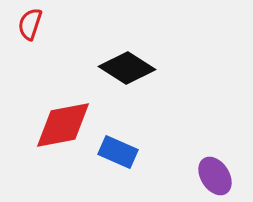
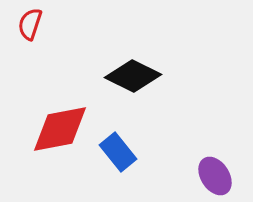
black diamond: moved 6 px right, 8 px down; rotated 6 degrees counterclockwise
red diamond: moved 3 px left, 4 px down
blue rectangle: rotated 27 degrees clockwise
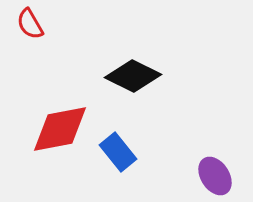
red semicircle: rotated 48 degrees counterclockwise
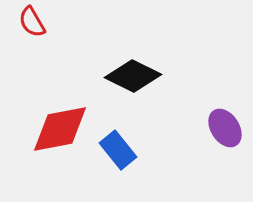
red semicircle: moved 2 px right, 2 px up
blue rectangle: moved 2 px up
purple ellipse: moved 10 px right, 48 px up
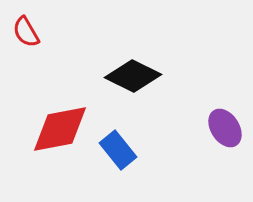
red semicircle: moved 6 px left, 10 px down
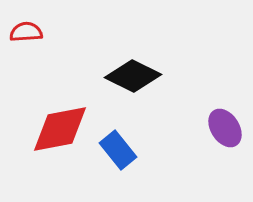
red semicircle: rotated 116 degrees clockwise
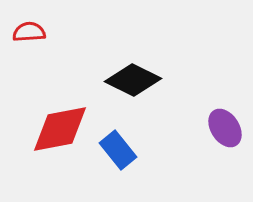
red semicircle: moved 3 px right
black diamond: moved 4 px down
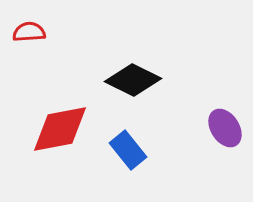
blue rectangle: moved 10 px right
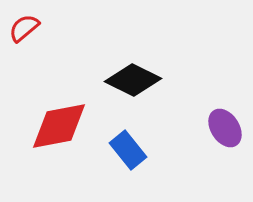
red semicircle: moved 5 px left, 4 px up; rotated 36 degrees counterclockwise
red diamond: moved 1 px left, 3 px up
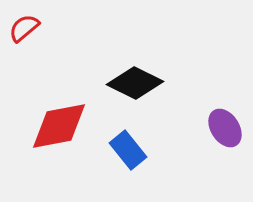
black diamond: moved 2 px right, 3 px down
